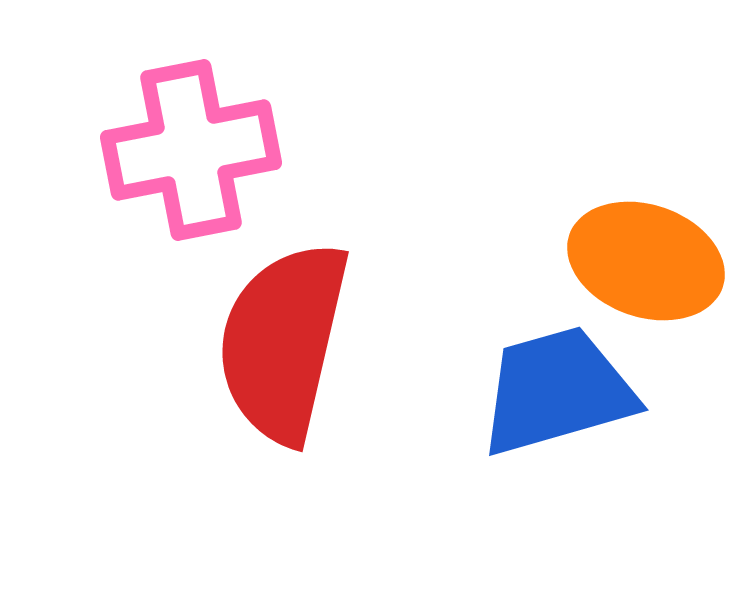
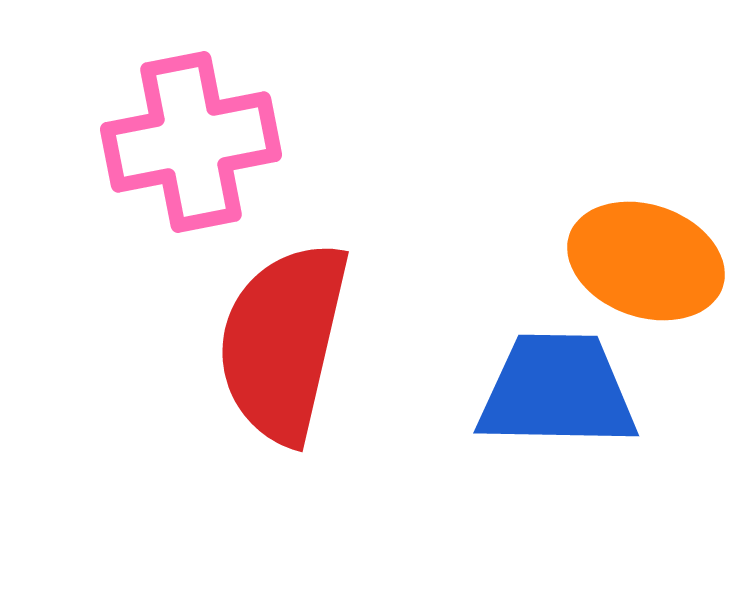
pink cross: moved 8 px up
blue trapezoid: rotated 17 degrees clockwise
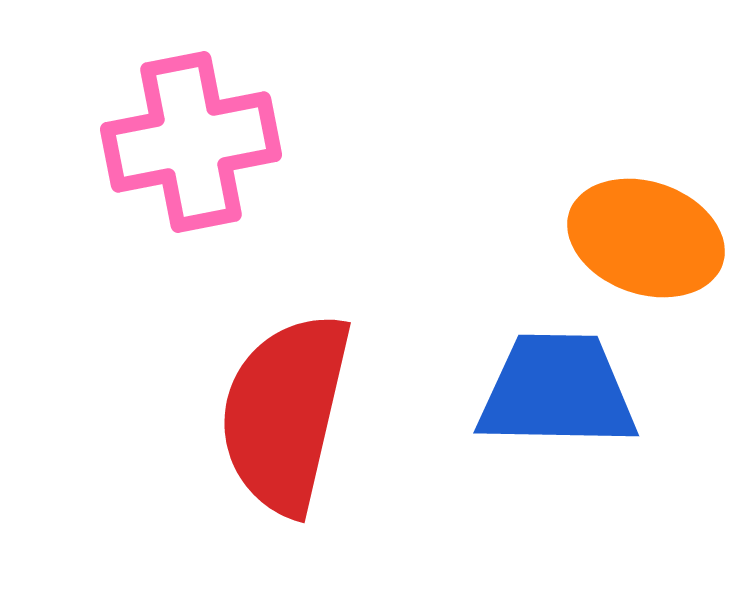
orange ellipse: moved 23 px up
red semicircle: moved 2 px right, 71 px down
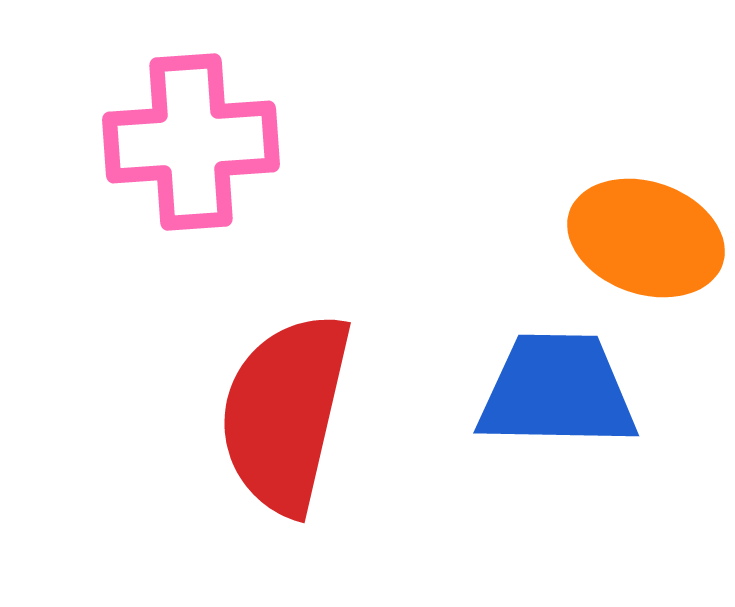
pink cross: rotated 7 degrees clockwise
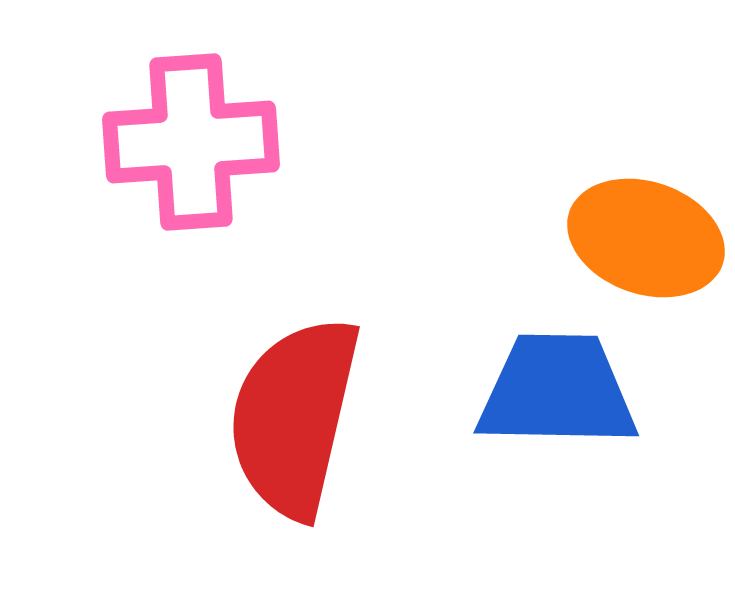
red semicircle: moved 9 px right, 4 px down
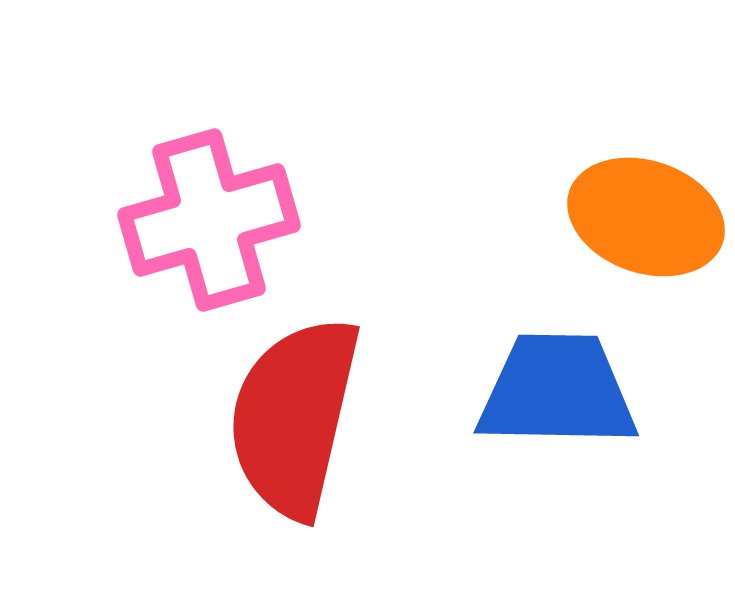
pink cross: moved 18 px right, 78 px down; rotated 12 degrees counterclockwise
orange ellipse: moved 21 px up
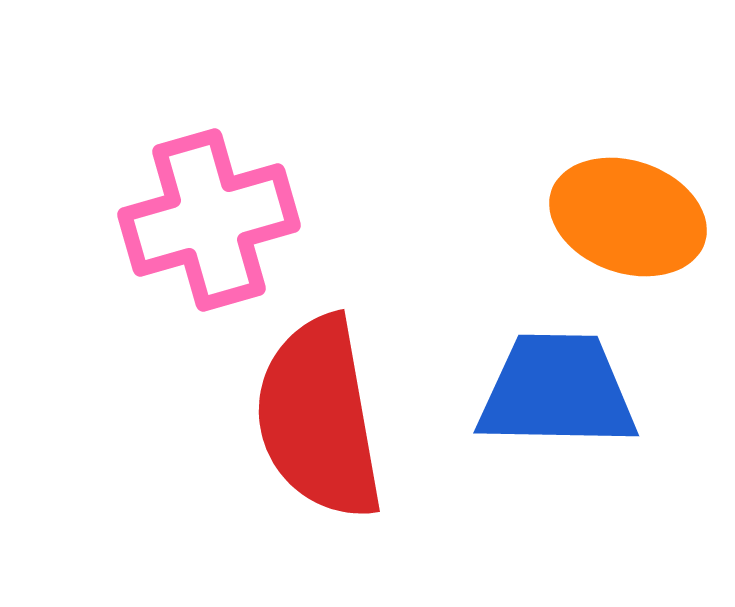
orange ellipse: moved 18 px left
red semicircle: moved 25 px right, 1 px down; rotated 23 degrees counterclockwise
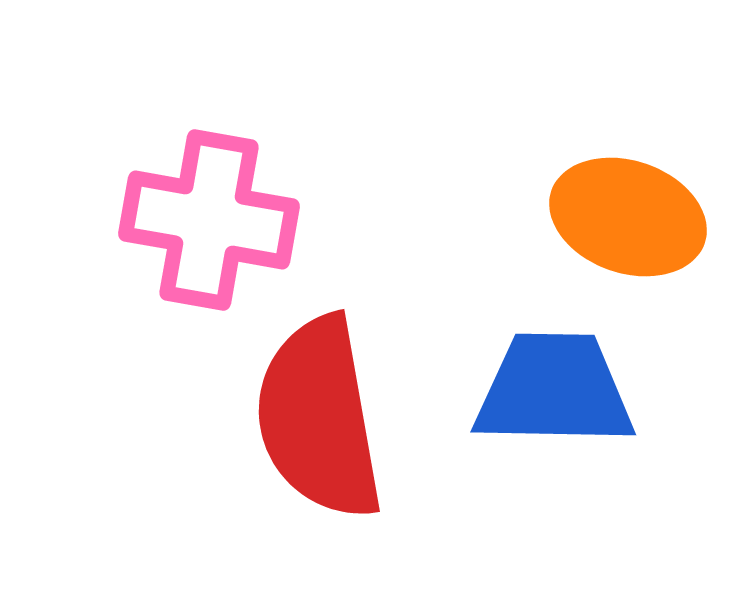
pink cross: rotated 26 degrees clockwise
blue trapezoid: moved 3 px left, 1 px up
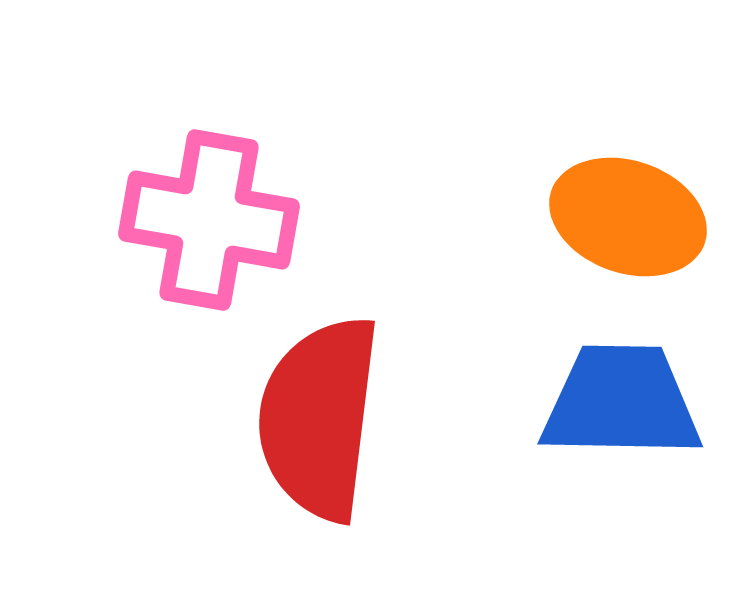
blue trapezoid: moved 67 px right, 12 px down
red semicircle: rotated 17 degrees clockwise
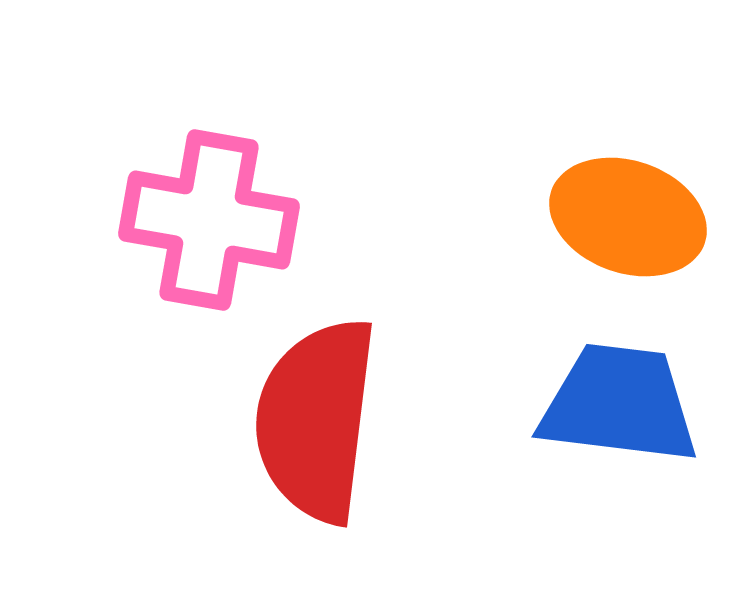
blue trapezoid: moved 2 px left, 2 px down; rotated 6 degrees clockwise
red semicircle: moved 3 px left, 2 px down
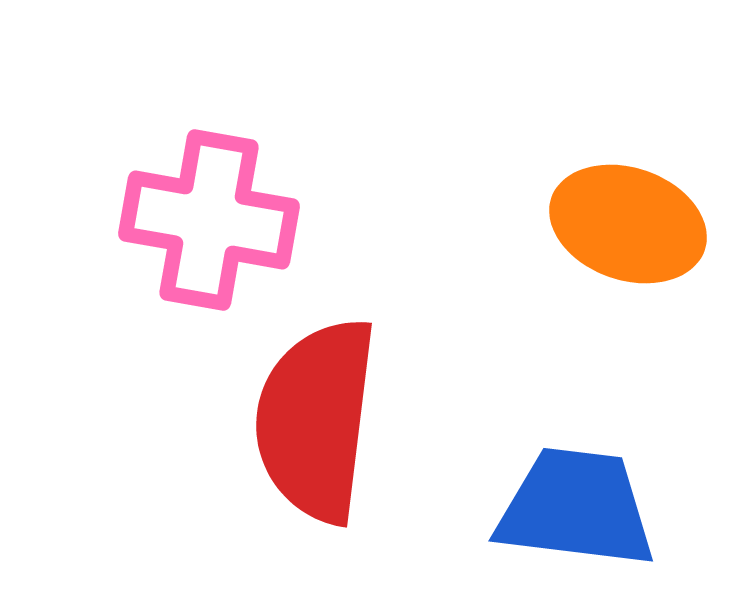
orange ellipse: moved 7 px down
blue trapezoid: moved 43 px left, 104 px down
